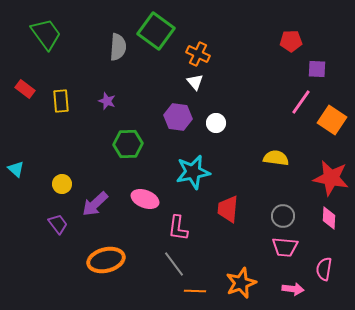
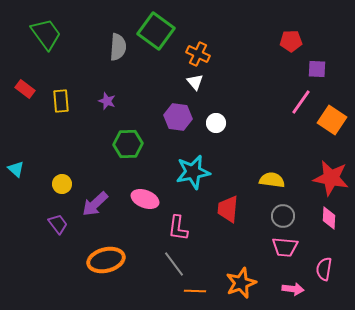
yellow semicircle: moved 4 px left, 22 px down
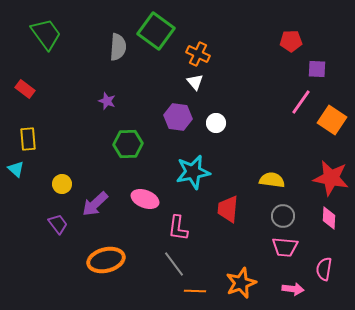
yellow rectangle: moved 33 px left, 38 px down
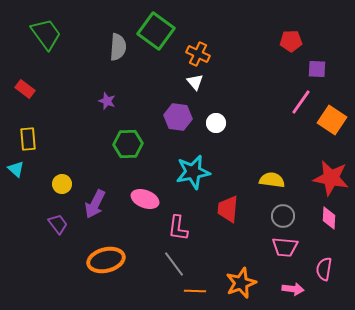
purple arrow: rotated 20 degrees counterclockwise
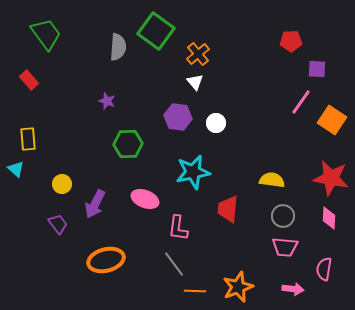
orange cross: rotated 25 degrees clockwise
red rectangle: moved 4 px right, 9 px up; rotated 12 degrees clockwise
orange star: moved 3 px left, 4 px down
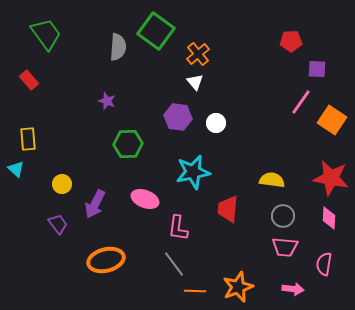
pink semicircle: moved 5 px up
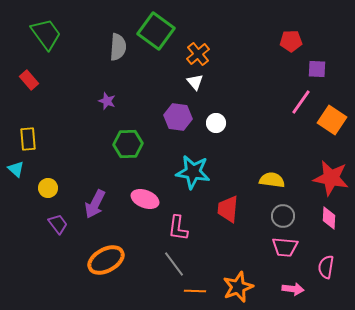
cyan star: rotated 20 degrees clockwise
yellow circle: moved 14 px left, 4 px down
orange ellipse: rotated 15 degrees counterclockwise
pink semicircle: moved 2 px right, 3 px down
